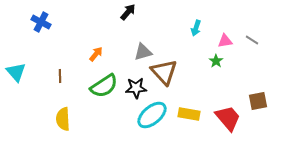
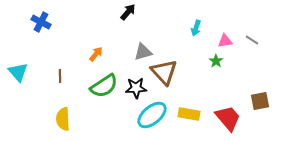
cyan triangle: moved 2 px right
brown square: moved 2 px right
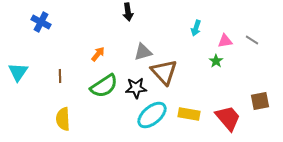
black arrow: rotated 132 degrees clockwise
orange arrow: moved 2 px right
cyan triangle: rotated 15 degrees clockwise
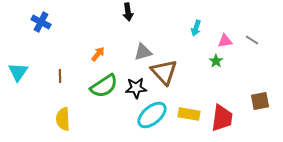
red trapezoid: moved 6 px left; rotated 48 degrees clockwise
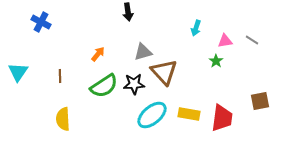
black star: moved 2 px left, 4 px up
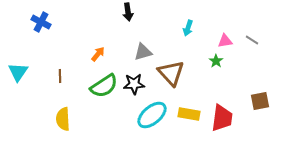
cyan arrow: moved 8 px left
brown triangle: moved 7 px right, 1 px down
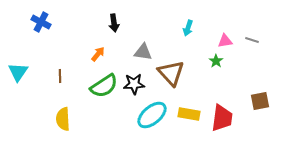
black arrow: moved 14 px left, 11 px down
gray line: rotated 16 degrees counterclockwise
gray triangle: rotated 24 degrees clockwise
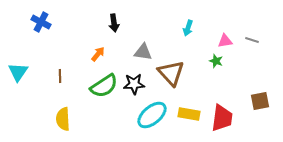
green star: rotated 16 degrees counterclockwise
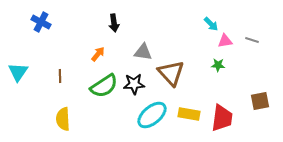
cyan arrow: moved 23 px right, 4 px up; rotated 63 degrees counterclockwise
green star: moved 2 px right, 4 px down; rotated 16 degrees counterclockwise
